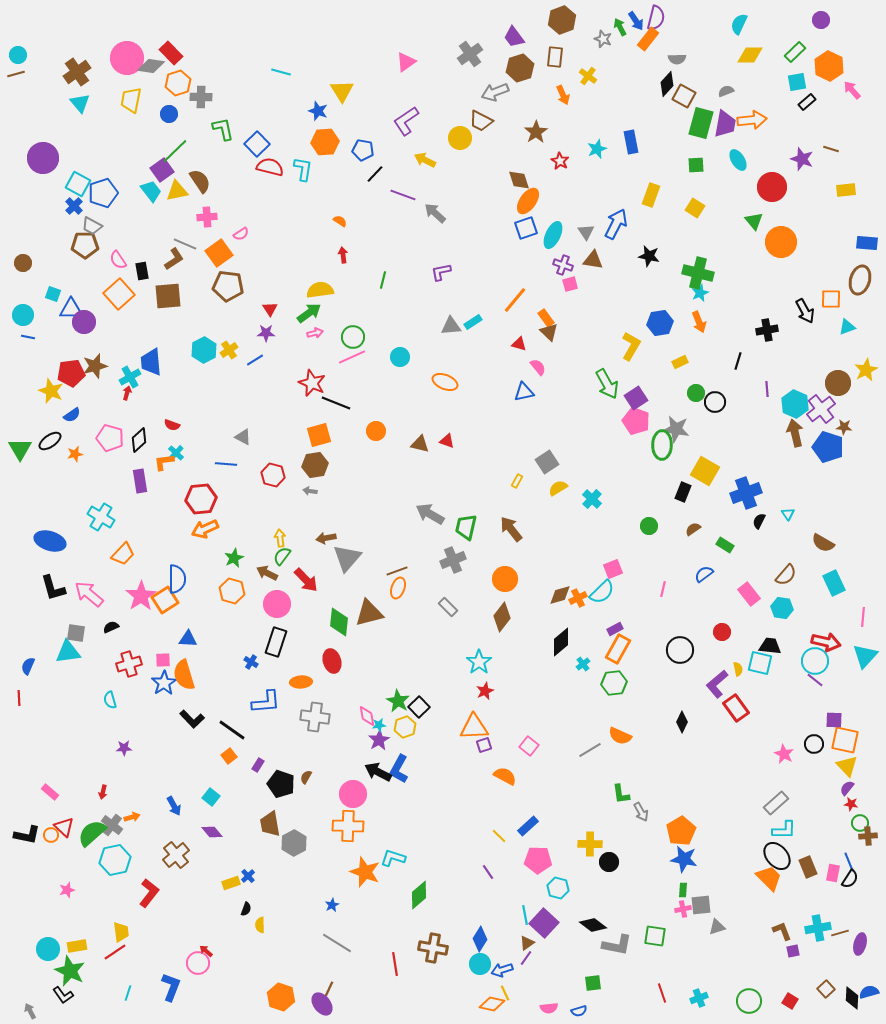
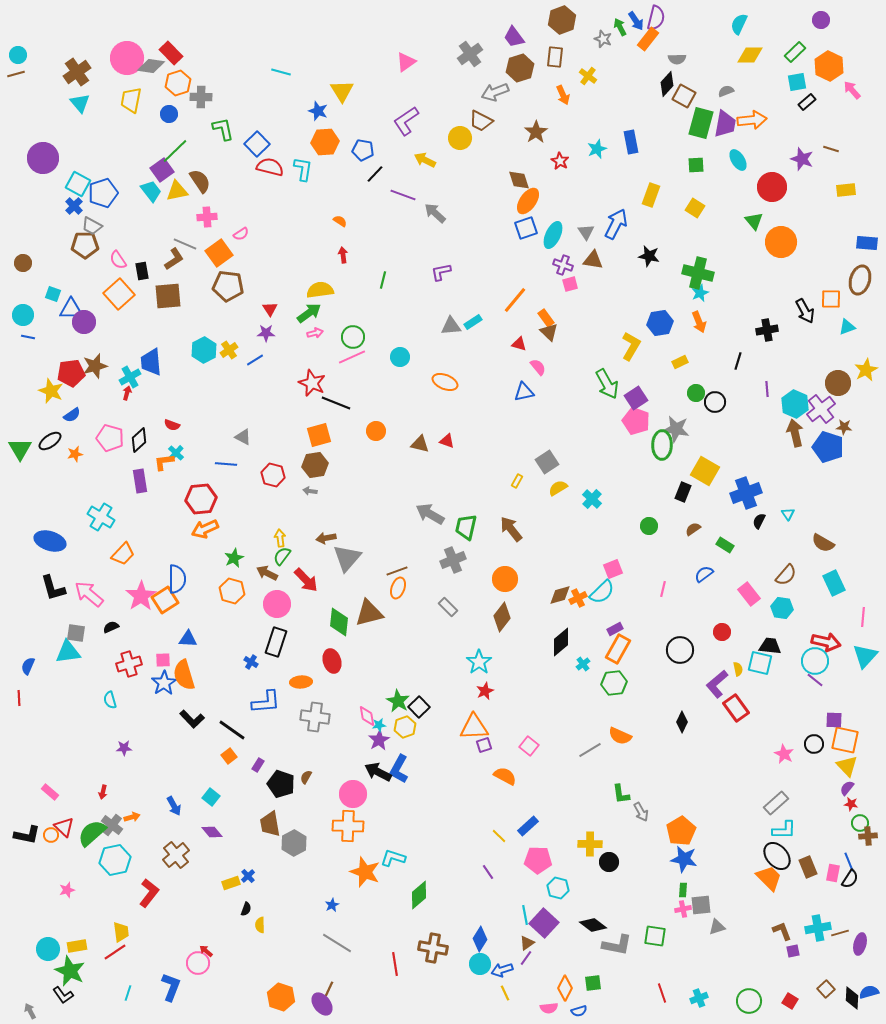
orange diamond at (492, 1004): moved 73 px right, 16 px up; rotated 75 degrees counterclockwise
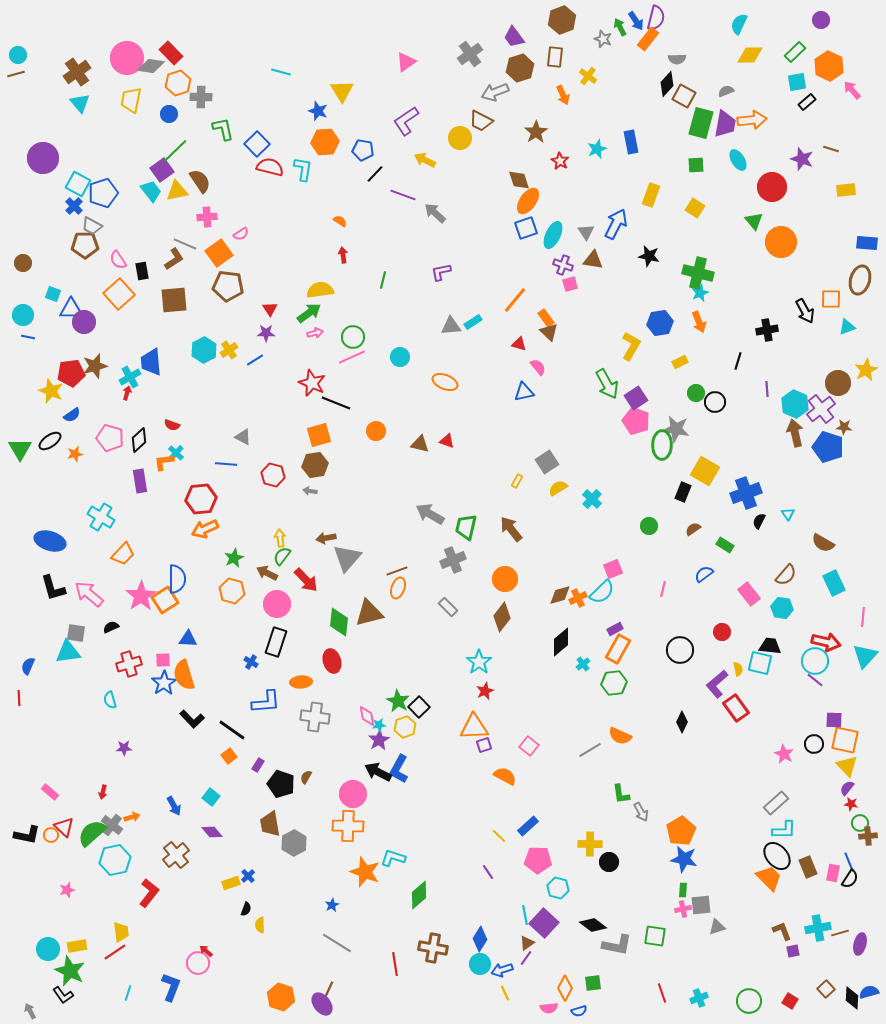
brown square at (168, 296): moved 6 px right, 4 px down
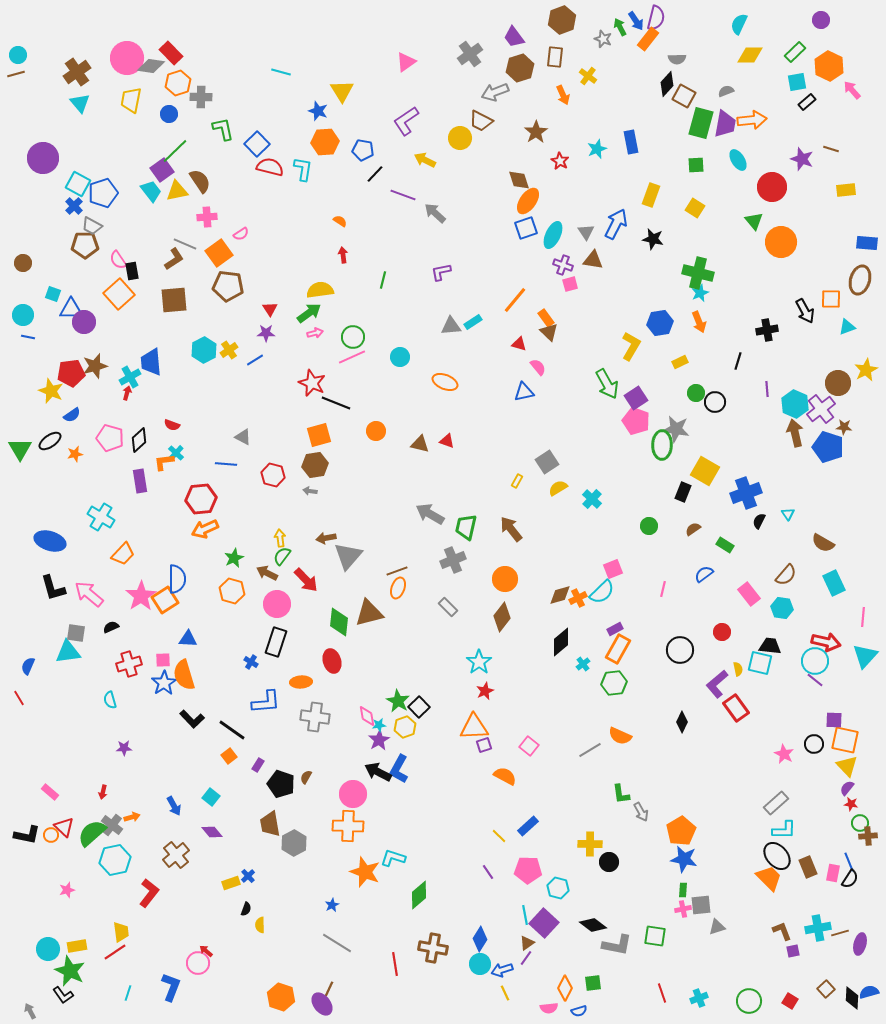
black star at (649, 256): moved 4 px right, 17 px up
black rectangle at (142, 271): moved 10 px left
gray triangle at (347, 558): moved 1 px right, 2 px up
red line at (19, 698): rotated 28 degrees counterclockwise
pink pentagon at (538, 860): moved 10 px left, 10 px down
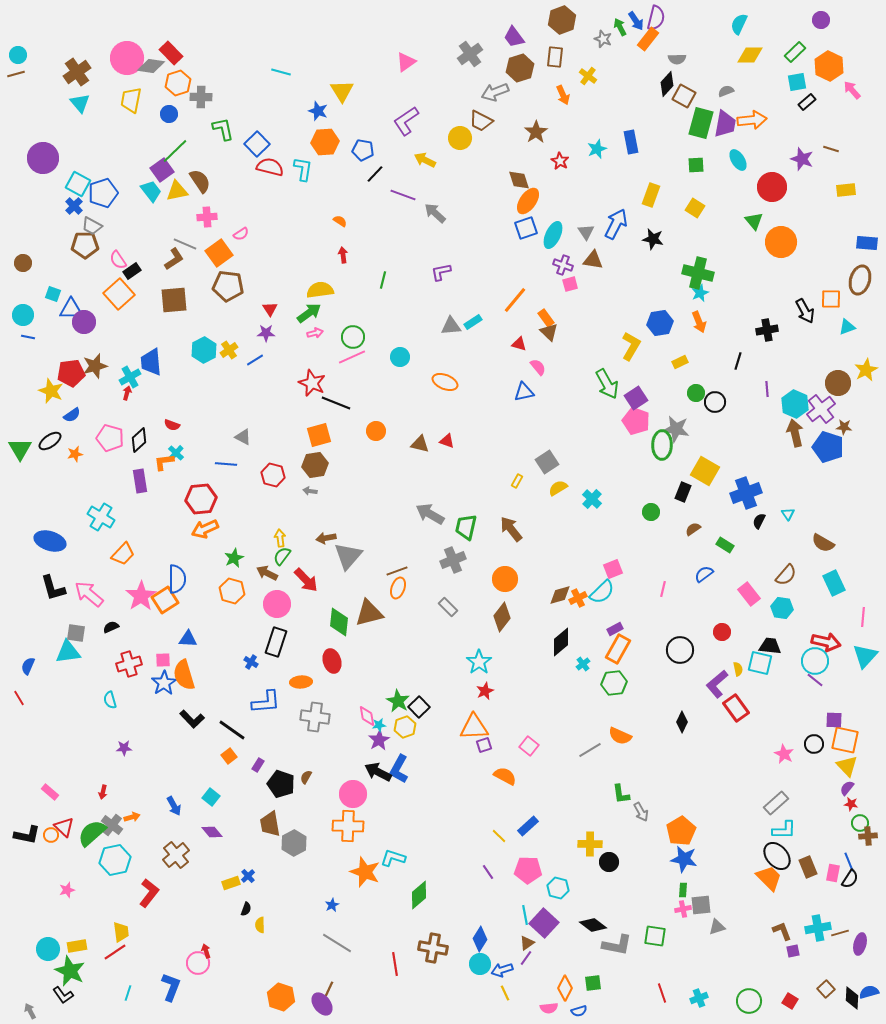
black rectangle at (132, 271): rotated 66 degrees clockwise
green circle at (649, 526): moved 2 px right, 14 px up
red arrow at (206, 951): rotated 32 degrees clockwise
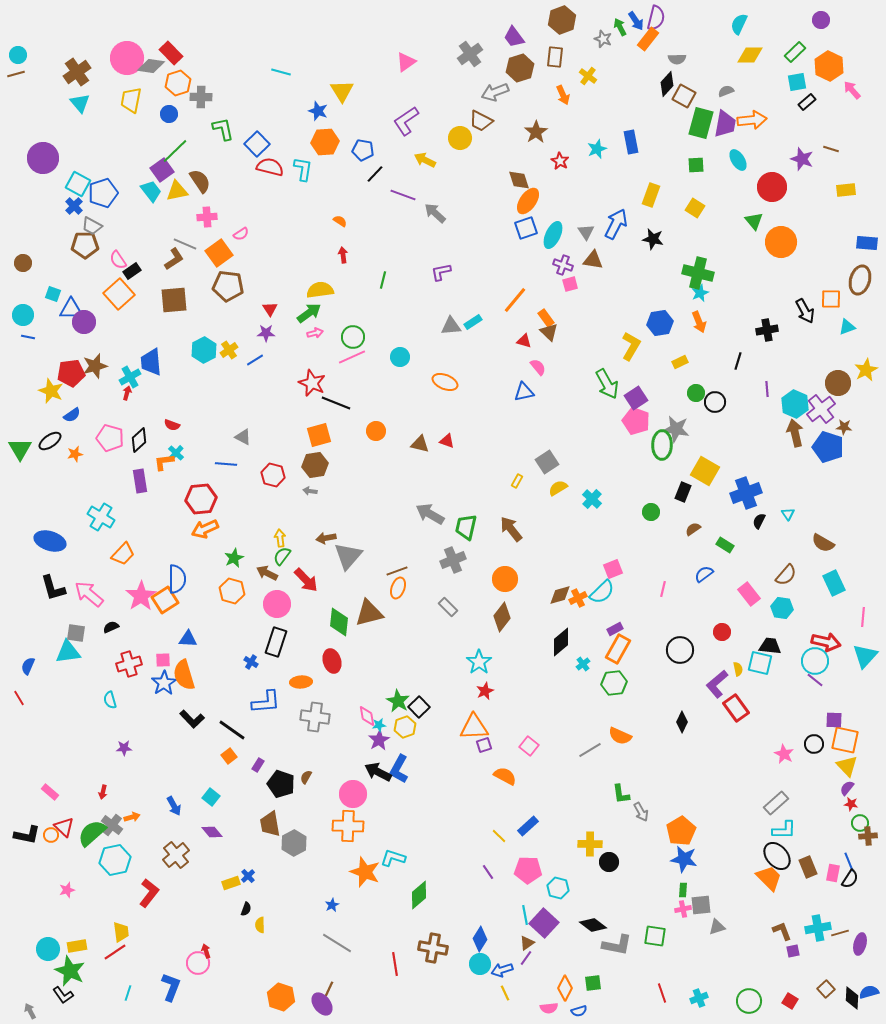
red triangle at (519, 344): moved 5 px right, 3 px up
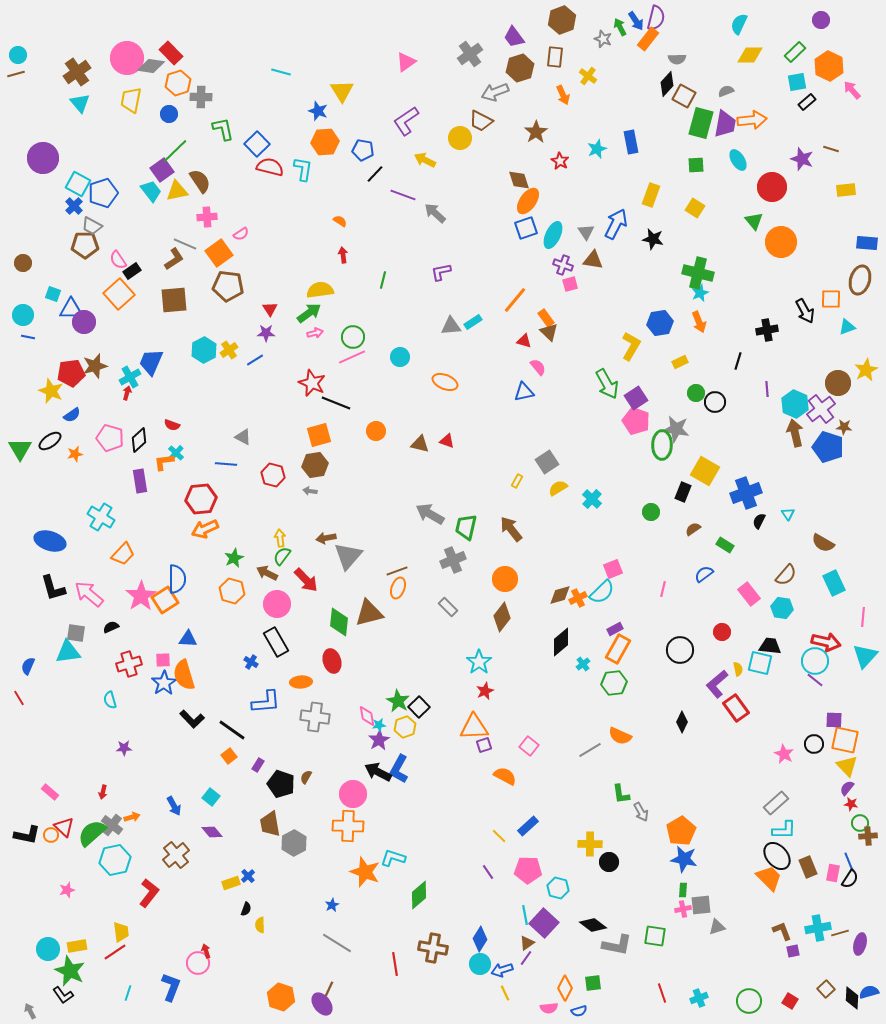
blue trapezoid at (151, 362): rotated 28 degrees clockwise
black rectangle at (276, 642): rotated 48 degrees counterclockwise
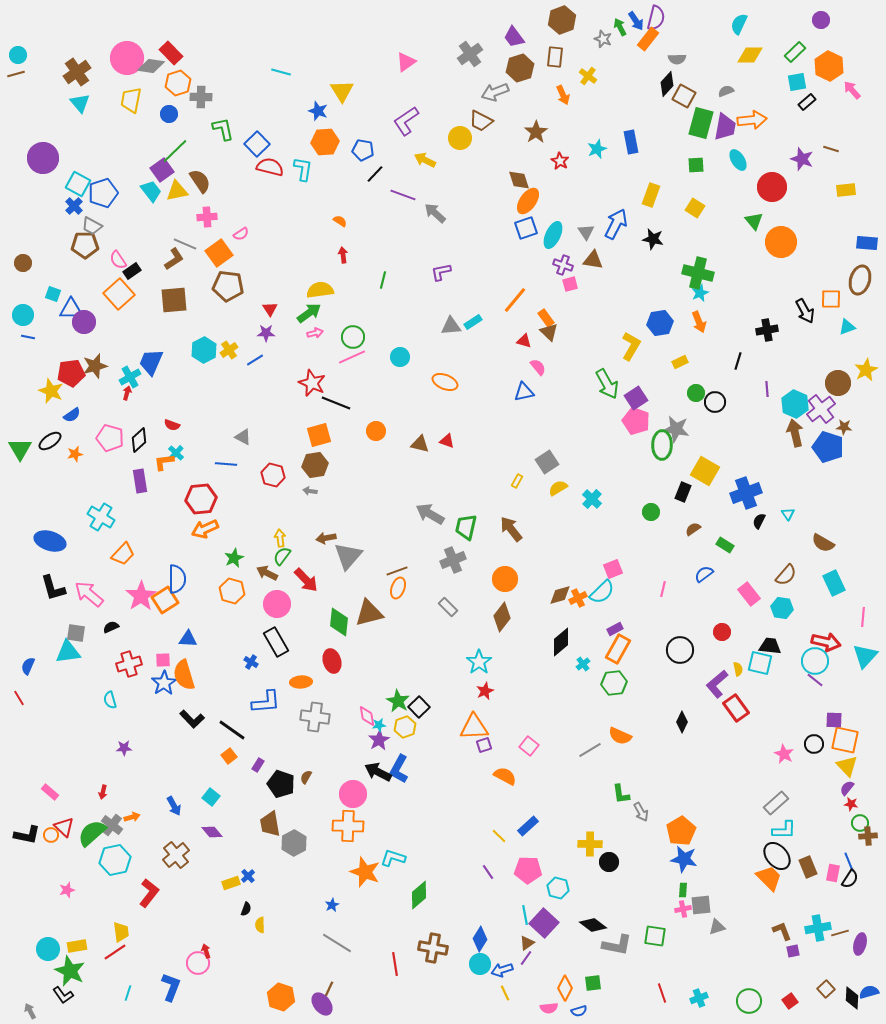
purple trapezoid at (725, 124): moved 3 px down
red square at (790, 1001): rotated 21 degrees clockwise
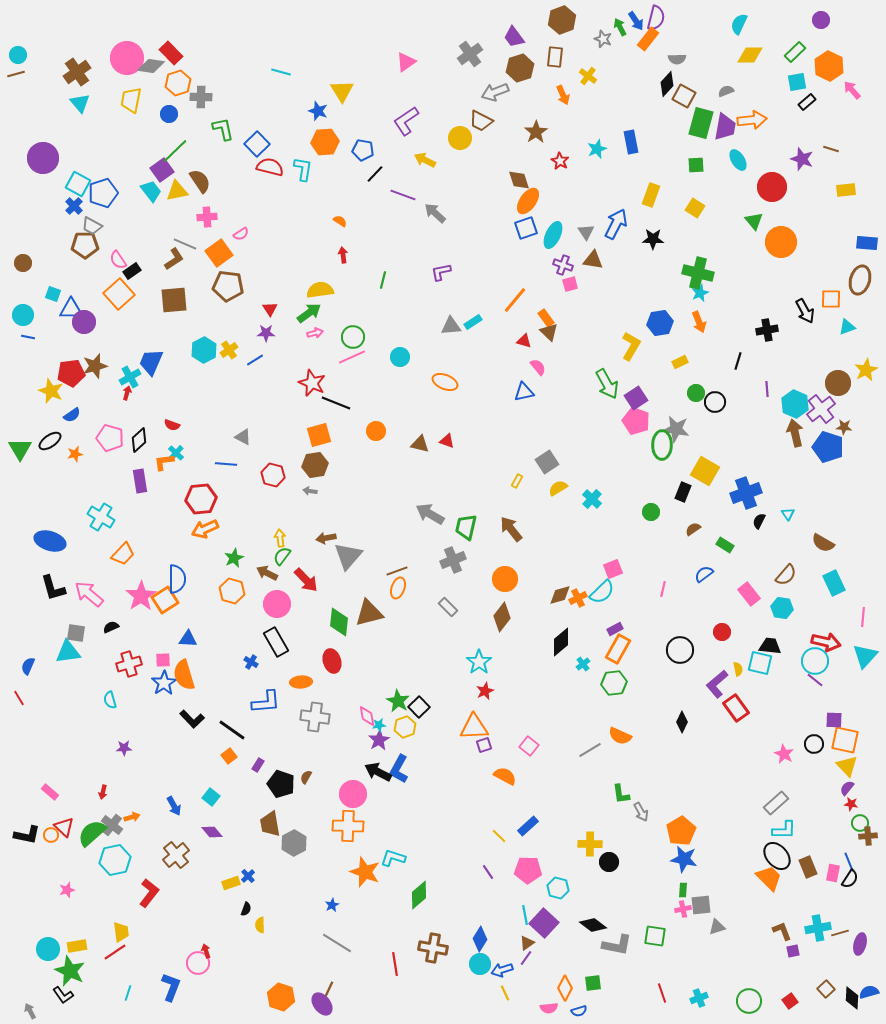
black star at (653, 239): rotated 10 degrees counterclockwise
